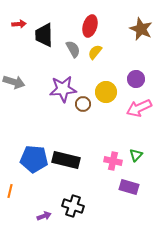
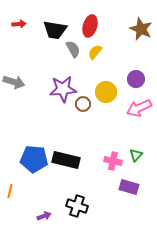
black trapezoid: moved 11 px right, 5 px up; rotated 80 degrees counterclockwise
black cross: moved 4 px right
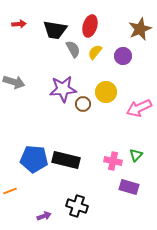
brown star: moved 1 px left; rotated 25 degrees clockwise
purple circle: moved 13 px left, 23 px up
orange line: rotated 56 degrees clockwise
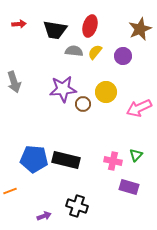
gray semicircle: moved 1 px right, 2 px down; rotated 54 degrees counterclockwise
gray arrow: rotated 55 degrees clockwise
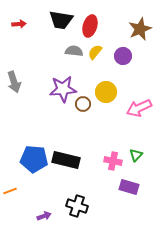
black trapezoid: moved 6 px right, 10 px up
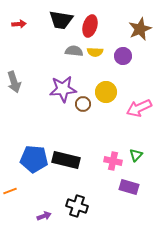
yellow semicircle: rotated 126 degrees counterclockwise
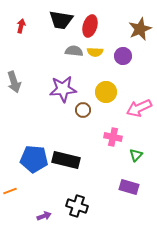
red arrow: moved 2 px right, 2 px down; rotated 72 degrees counterclockwise
brown circle: moved 6 px down
pink cross: moved 24 px up
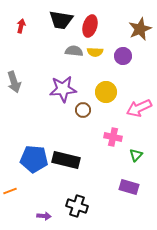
purple arrow: rotated 24 degrees clockwise
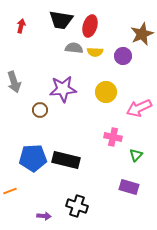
brown star: moved 2 px right, 5 px down
gray semicircle: moved 3 px up
brown circle: moved 43 px left
blue pentagon: moved 1 px left, 1 px up; rotated 8 degrees counterclockwise
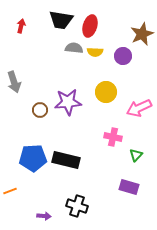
purple star: moved 5 px right, 13 px down
